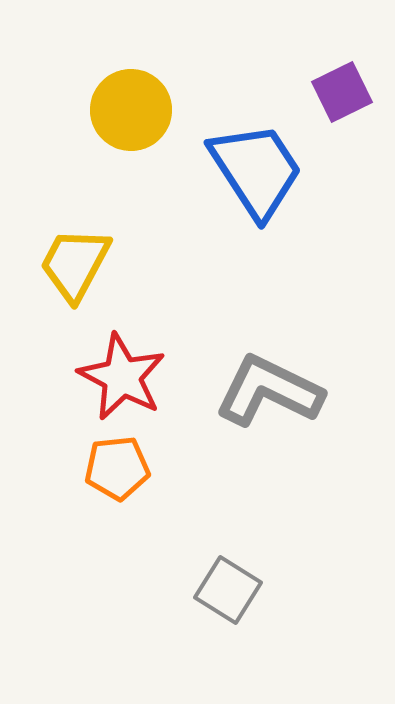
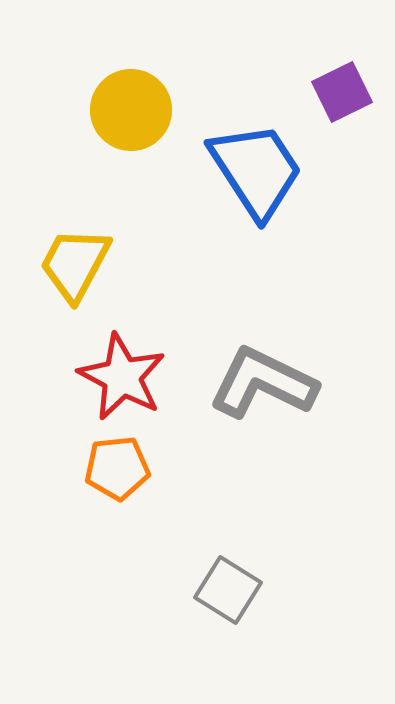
gray L-shape: moved 6 px left, 8 px up
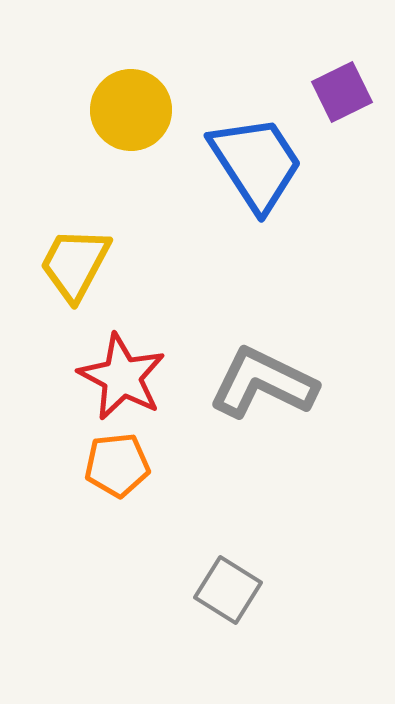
blue trapezoid: moved 7 px up
orange pentagon: moved 3 px up
